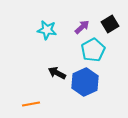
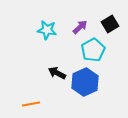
purple arrow: moved 2 px left
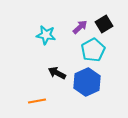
black square: moved 6 px left
cyan star: moved 1 px left, 5 px down
blue hexagon: moved 2 px right
orange line: moved 6 px right, 3 px up
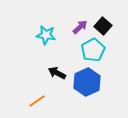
black square: moved 1 px left, 2 px down; rotated 18 degrees counterclockwise
orange line: rotated 24 degrees counterclockwise
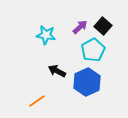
black arrow: moved 2 px up
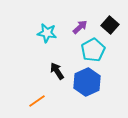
black square: moved 7 px right, 1 px up
cyan star: moved 1 px right, 2 px up
black arrow: rotated 30 degrees clockwise
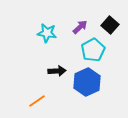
black arrow: rotated 120 degrees clockwise
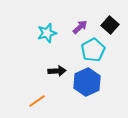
cyan star: rotated 24 degrees counterclockwise
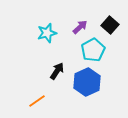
black arrow: rotated 54 degrees counterclockwise
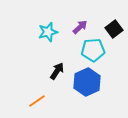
black square: moved 4 px right, 4 px down; rotated 12 degrees clockwise
cyan star: moved 1 px right, 1 px up
cyan pentagon: rotated 25 degrees clockwise
